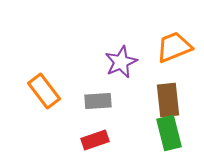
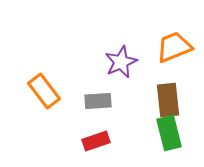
red rectangle: moved 1 px right, 1 px down
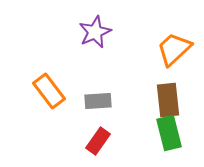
orange trapezoid: moved 2 px down; rotated 21 degrees counterclockwise
purple star: moved 26 px left, 30 px up
orange rectangle: moved 5 px right
red rectangle: moved 2 px right; rotated 36 degrees counterclockwise
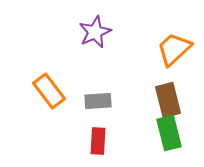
brown rectangle: rotated 8 degrees counterclockwise
red rectangle: rotated 32 degrees counterclockwise
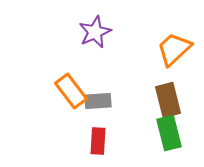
orange rectangle: moved 22 px right
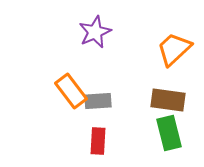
brown rectangle: rotated 68 degrees counterclockwise
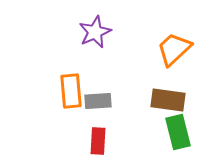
orange rectangle: rotated 32 degrees clockwise
green rectangle: moved 9 px right, 1 px up
